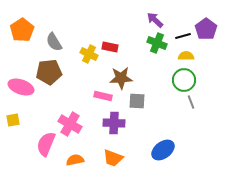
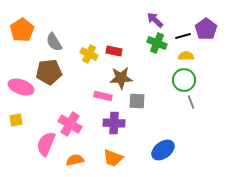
red rectangle: moved 4 px right, 4 px down
yellow square: moved 3 px right
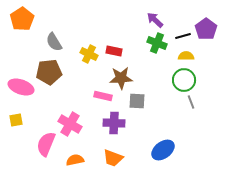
orange pentagon: moved 11 px up
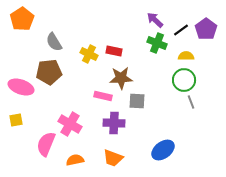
black line: moved 2 px left, 6 px up; rotated 21 degrees counterclockwise
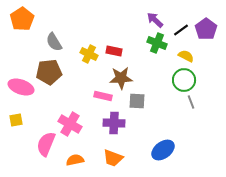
yellow semicircle: rotated 28 degrees clockwise
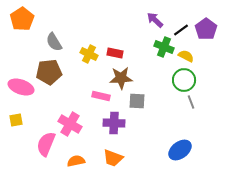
green cross: moved 7 px right, 4 px down
red rectangle: moved 1 px right, 2 px down
pink rectangle: moved 2 px left
blue ellipse: moved 17 px right
orange semicircle: moved 1 px right, 1 px down
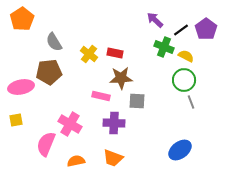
yellow cross: rotated 12 degrees clockwise
pink ellipse: rotated 30 degrees counterclockwise
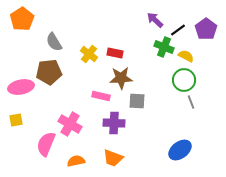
black line: moved 3 px left
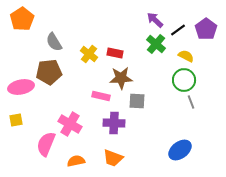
green cross: moved 8 px left, 3 px up; rotated 18 degrees clockwise
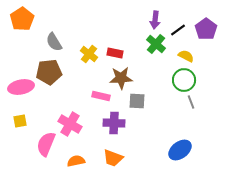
purple arrow: rotated 126 degrees counterclockwise
yellow square: moved 4 px right, 1 px down
